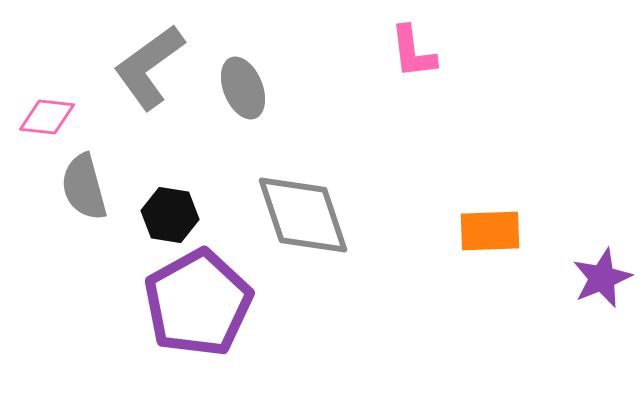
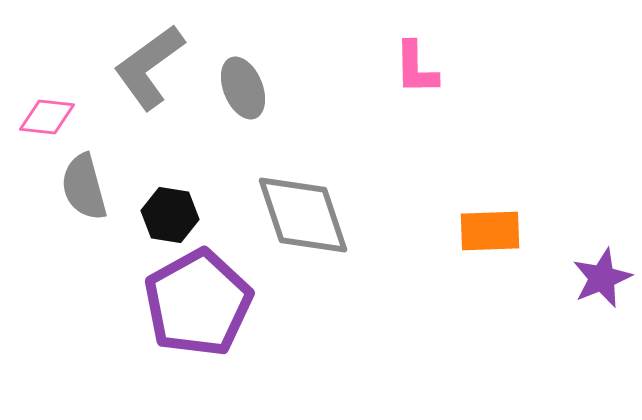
pink L-shape: moved 3 px right, 16 px down; rotated 6 degrees clockwise
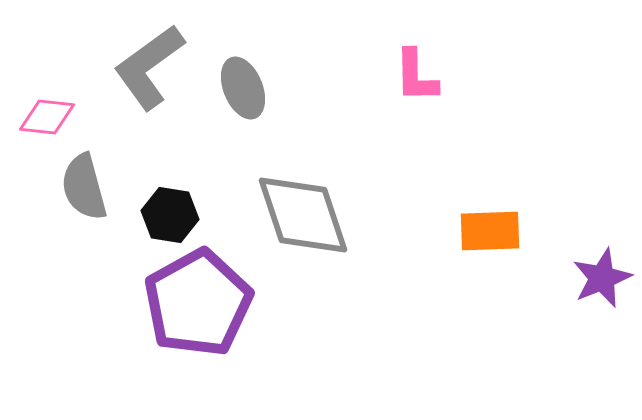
pink L-shape: moved 8 px down
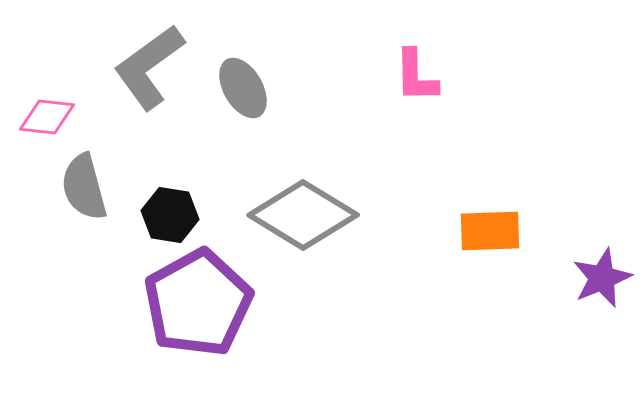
gray ellipse: rotated 8 degrees counterclockwise
gray diamond: rotated 40 degrees counterclockwise
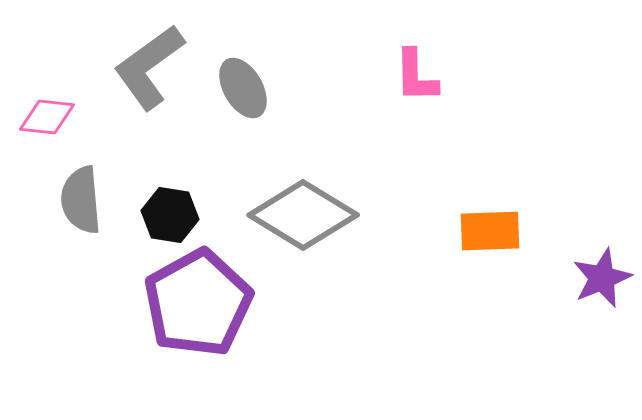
gray semicircle: moved 3 px left, 13 px down; rotated 10 degrees clockwise
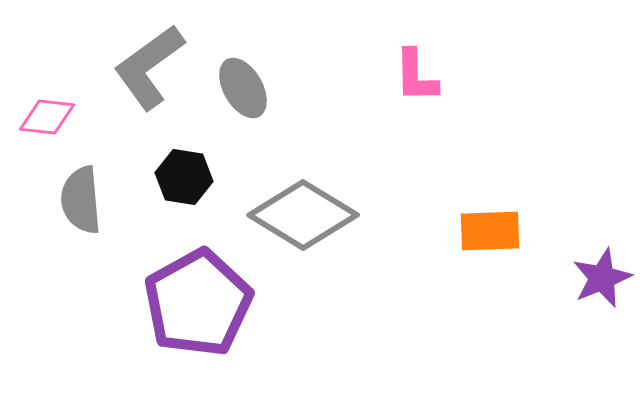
black hexagon: moved 14 px right, 38 px up
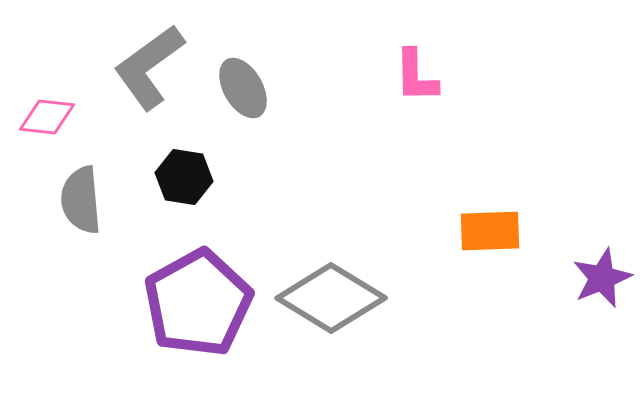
gray diamond: moved 28 px right, 83 px down
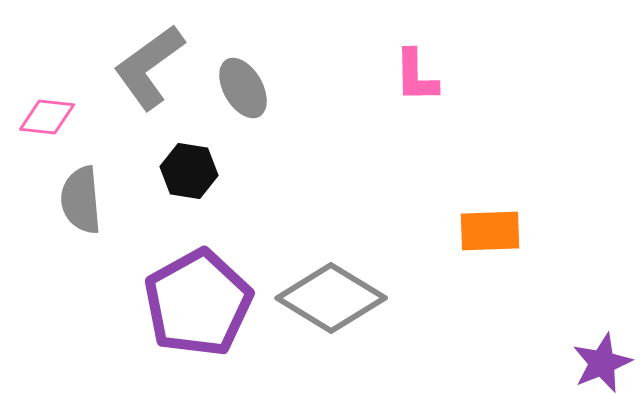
black hexagon: moved 5 px right, 6 px up
purple star: moved 85 px down
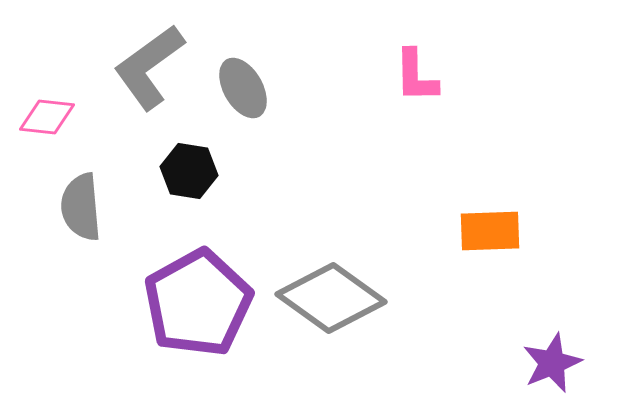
gray semicircle: moved 7 px down
gray diamond: rotated 4 degrees clockwise
purple star: moved 50 px left
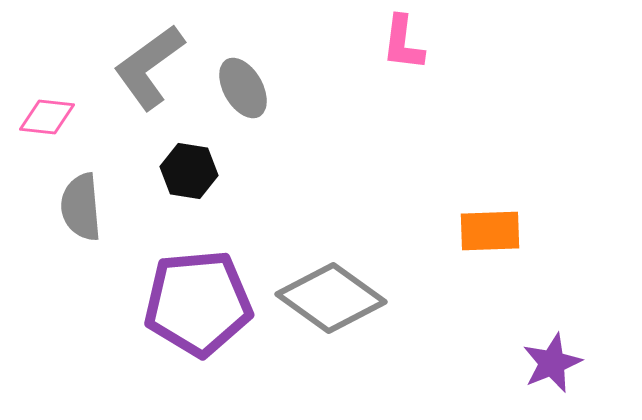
pink L-shape: moved 13 px left, 33 px up; rotated 8 degrees clockwise
purple pentagon: rotated 24 degrees clockwise
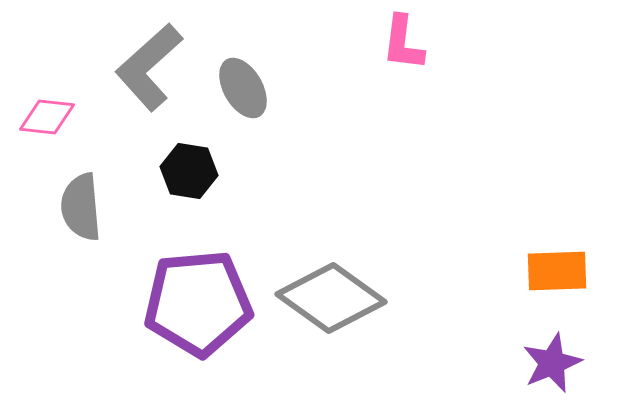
gray L-shape: rotated 6 degrees counterclockwise
orange rectangle: moved 67 px right, 40 px down
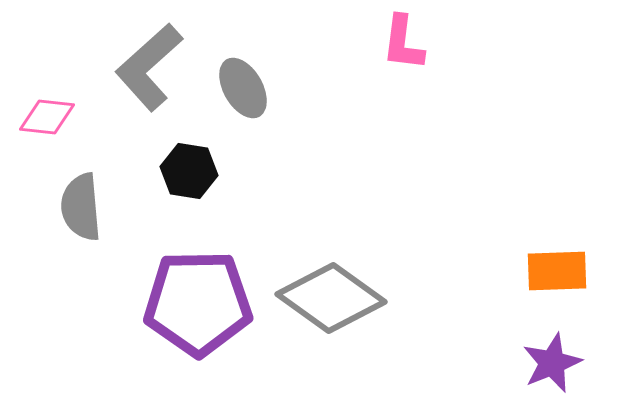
purple pentagon: rotated 4 degrees clockwise
